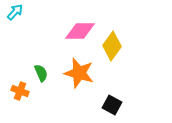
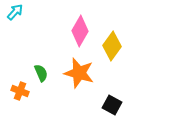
pink diamond: rotated 60 degrees counterclockwise
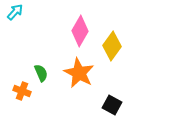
orange star: rotated 12 degrees clockwise
orange cross: moved 2 px right
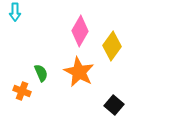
cyan arrow: rotated 138 degrees clockwise
orange star: moved 1 px up
black square: moved 2 px right; rotated 12 degrees clockwise
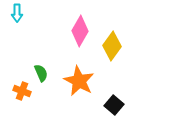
cyan arrow: moved 2 px right, 1 px down
orange star: moved 9 px down
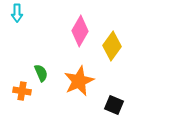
orange star: rotated 20 degrees clockwise
orange cross: rotated 12 degrees counterclockwise
black square: rotated 18 degrees counterclockwise
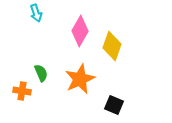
cyan arrow: moved 19 px right; rotated 18 degrees counterclockwise
yellow diamond: rotated 16 degrees counterclockwise
orange star: moved 1 px right, 2 px up
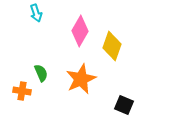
orange star: moved 1 px right
black square: moved 10 px right
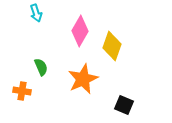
green semicircle: moved 6 px up
orange star: moved 2 px right
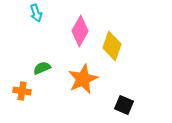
green semicircle: moved 1 px right, 1 px down; rotated 90 degrees counterclockwise
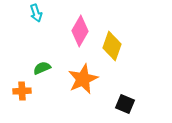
orange cross: rotated 12 degrees counterclockwise
black square: moved 1 px right, 1 px up
